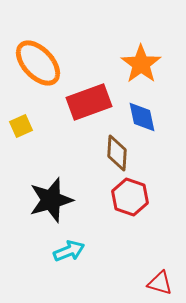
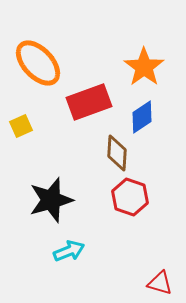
orange star: moved 3 px right, 3 px down
blue diamond: rotated 68 degrees clockwise
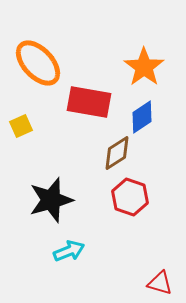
red rectangle: rotated 30 degrees clockwise
brown diamond: rotated 54 degrees clockwise
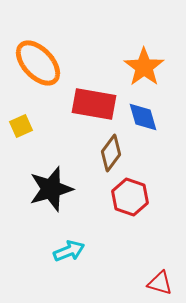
red rectangle: moved 5 px right, 2 px down
blue diamond: moved 1 px right; rotated 72 degrees counterclockwise
brown diamond: moved 6 px left; rotated 21 degrees counterclockwise
black star: moved 11 px up
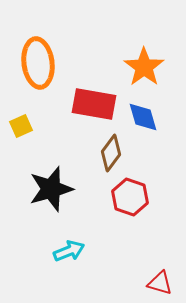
orange ellipse: rotated 36 degrees clockwise
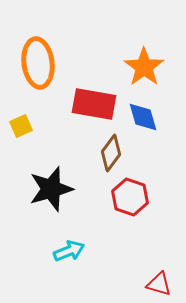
red triangle: moved 1 px left, 1 px down
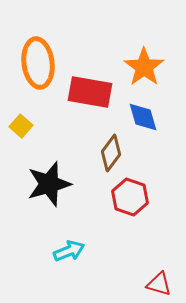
red rectangle: moved 4 px left, 12 px up
yellow square: rotated 25 degrees counterclockwise
black star: moved 2 px left, 5 px up
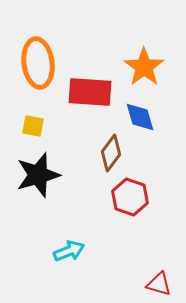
red rectangle: rotated 6 degrees counterclockwise
blue diamond: moved 3 px left
yellow square: moved 12 px right; rotated 30 degrees counterclockwise
black star: moved 11 px left, 9 px up
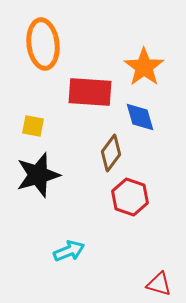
orange ellipse: moved 5 px right, 19 px up
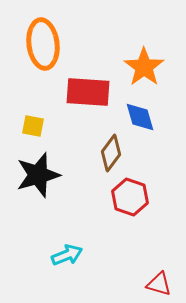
red rectangle: moved 2 px left
cyan arrow: moved 2 px left, 4 px down
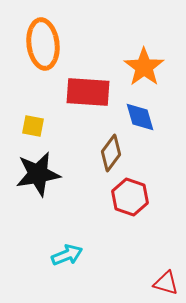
black star: moved 1 px up; rotated 6 degrees clockwise
red triangle: moved 7 px right, 1 px up
